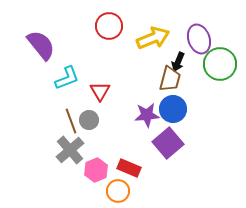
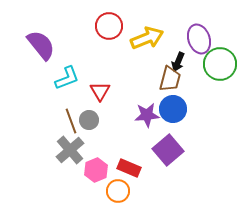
yellow arrow: moved 6 px left
purple square: moved 7 px down
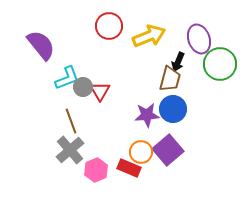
yellow arrow: moved 2 px right, 2 px up
gray circle: moved 6 px left, 33 px up
orange circle: moved 23 px right, 39 px up
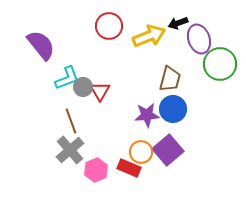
black arrow: moved 39 px up; rotated 48 degrees clockwise
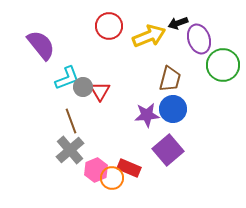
green circle: moved 3 px right, 1 px down
orange circle: moved 29 px left, 26 px down
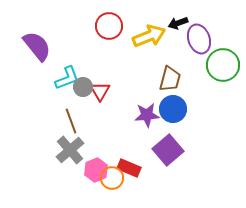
purple semicircle: moved 4 px left, 1 px down
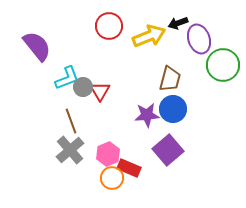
pink hexagon: moved 12 px right, 16 px up
